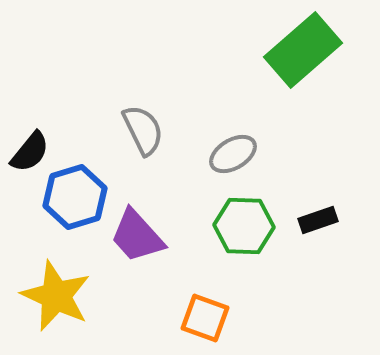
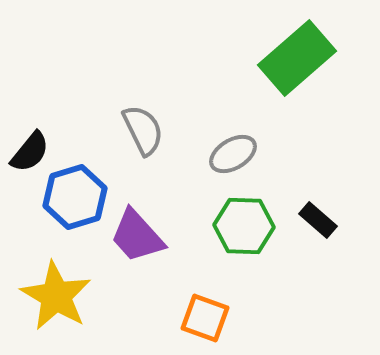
green rectangle: moved 6 px left, 8 px down
black rectangle: rotated 60 degrees clockwise
yellow star: rotated 6 degrees clockwise
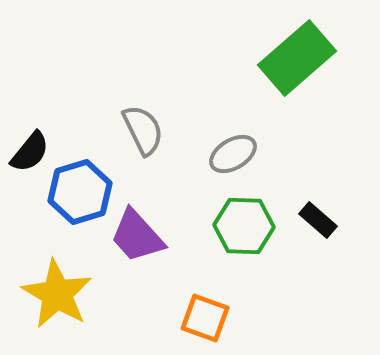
blue hexagon: moved 5 px right, 5 px up
yellow star: moved 1 px right, 2 px up
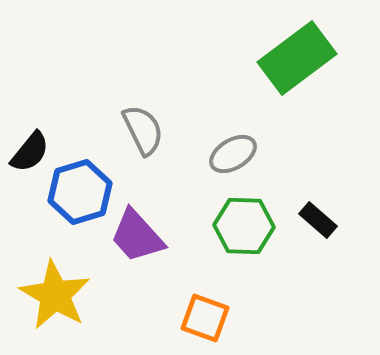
green rectangle: rotated 4 degrees clockwise
yellow star: moved 2 px left, 1 px down
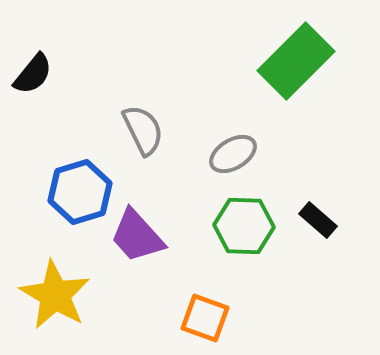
green rectangle: moved 1 px left, 3 px down; rotated 8 degrees counterclockwise
black semicircle: moved 3 px right, 78 px up
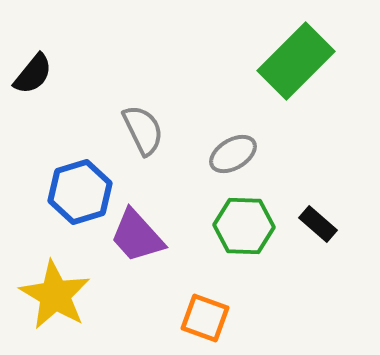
black rectangle: moved 4 px down
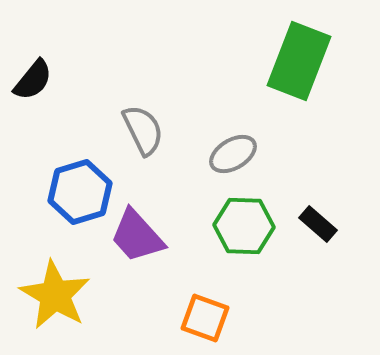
green rectangle: moved 3 px right; rotated 24 degrees counterclockwise
black semicircle: moved 6 px down
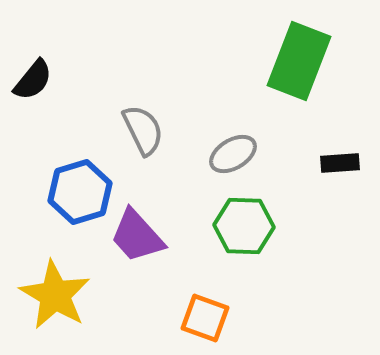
black rectangle: moved 22 px right, 61 px up; rotated 45 degrees counterclockwise
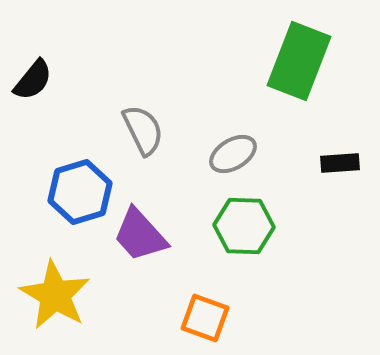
purple trapezoid: moved 3 px right, 1 px up
